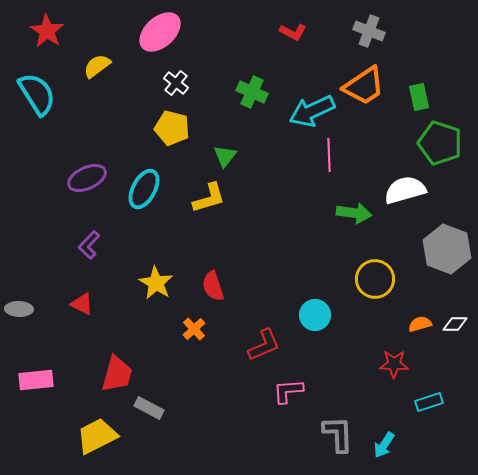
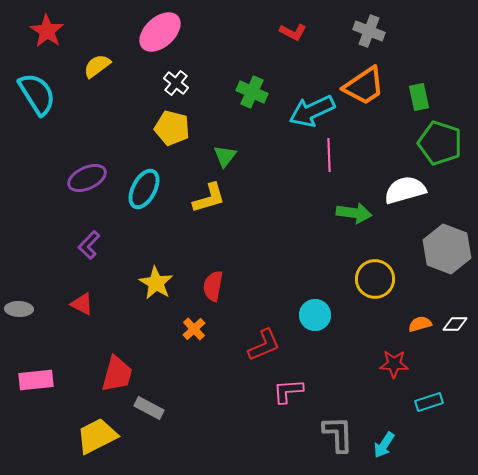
red semicircle at (213, 286): rotated 28 degrees clockwise
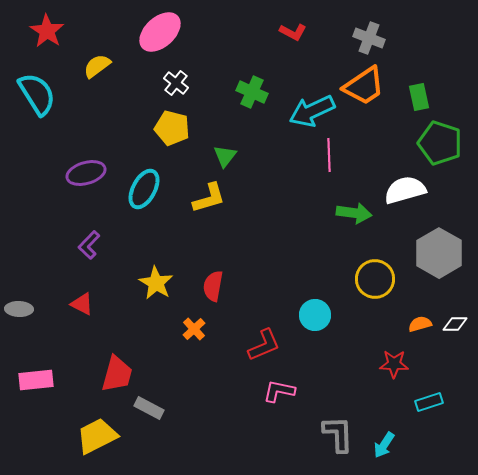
gray cross at (369, 31): moved 7 px down
purple ellipse at (87, 178): moved 1 px left, 5 px up; rotated 9 degrees clockwise
gray hexagon at (447, 249): moved 8 px left, 4 px down; rotated 9 degrees clockwise
pink L-shape at (288, 391): moved 9 px left; rotated 16 degrees clockwise
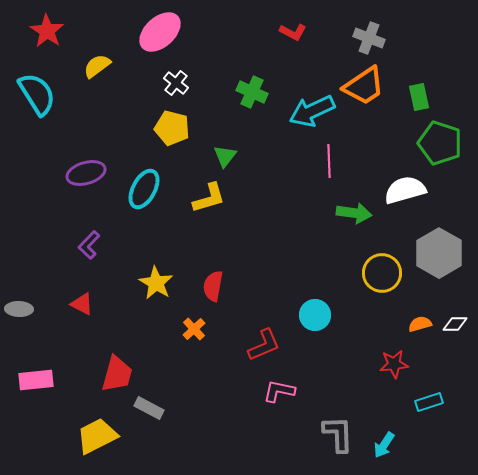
pink line at (329, 155): moved 6 px down
yellow circle at (375, 279): moved 7 px right, 6 px up
red star at (394, 364): rotated 8 degrees counterclockwise
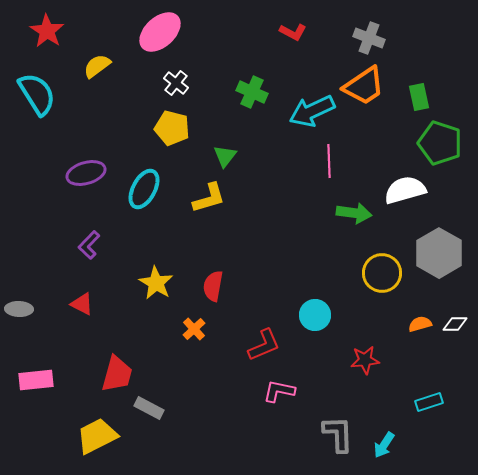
red star at (394, 364): moved 29 px left, 4 px up
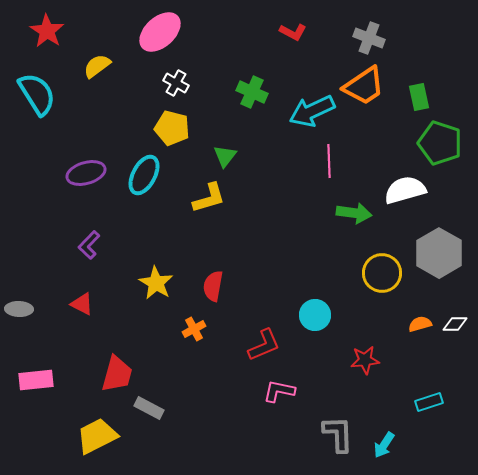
white cross at (176, 83): rotated 10 degrees counterclockwise
cyan ellipse at (144, 189): moved 14 px up
orange cross at (194, 329): rotated 15 degrees clockwise
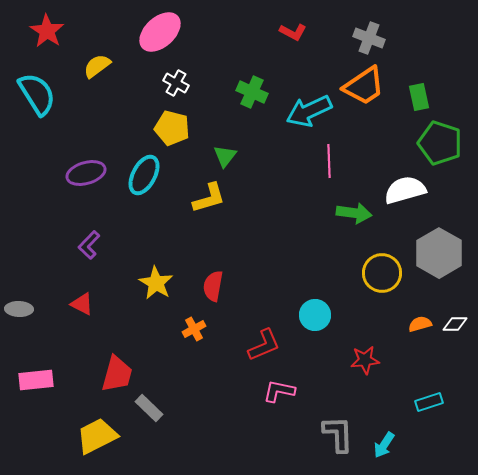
cyan arrow at (312, 111): moved 3 px left
gray rectangle at (149, 408): rotated 16 degrees clockwise
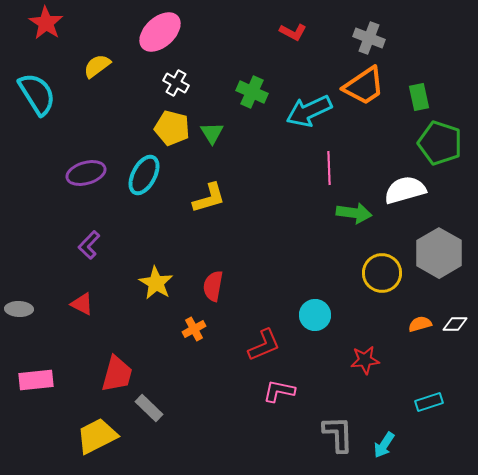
red star at (47, 31): moved 1 px left, 8 px up
green triangle at (225, 156): moved 13 px left, 23 px up; rotated 10 degrees counterclockwise
pink line at (329, 161): moved 7 px down
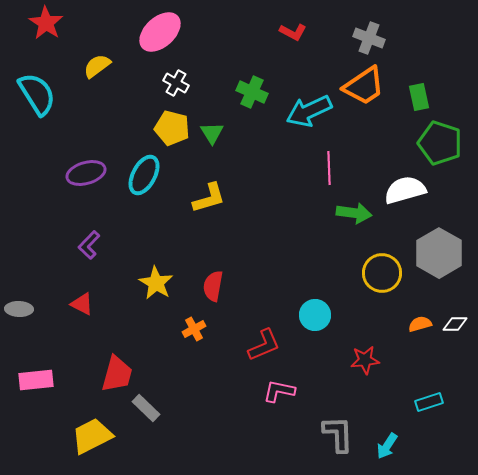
gray rectangle at (149, 408): moved 3 px left
yellow trapezoid at (97, 436): moved 5 px left
cyan arrow at (384, 445): moved 3 px right, 1 px down
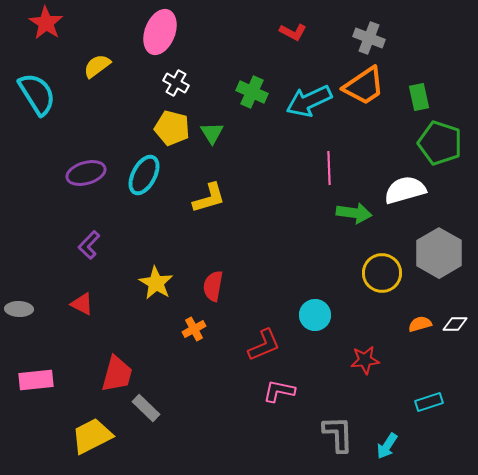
pink ellipse at (160, 32): rotated 27 degrees counterclockwise
cyan arrow at (309, 111): moved 10 px up
